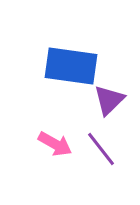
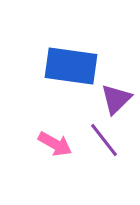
purple triangle: moved 7 px right, 1 px up
purple line: moved 3 px right, 9 px up
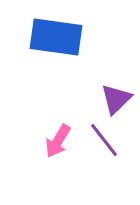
blue rectangle: moved 15 px left, 29 px up
pink arrow: moved 3 px right, 3 px up; rotated 92 degrees clockwise
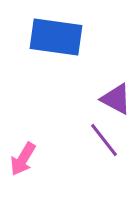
purple triangle: rotated 48 degrees counterclockwise
pink arrow: moved 35 px left, 18 px down
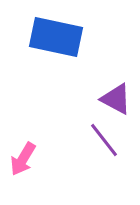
blue rectangle: rotated 4 degrees clockwise
